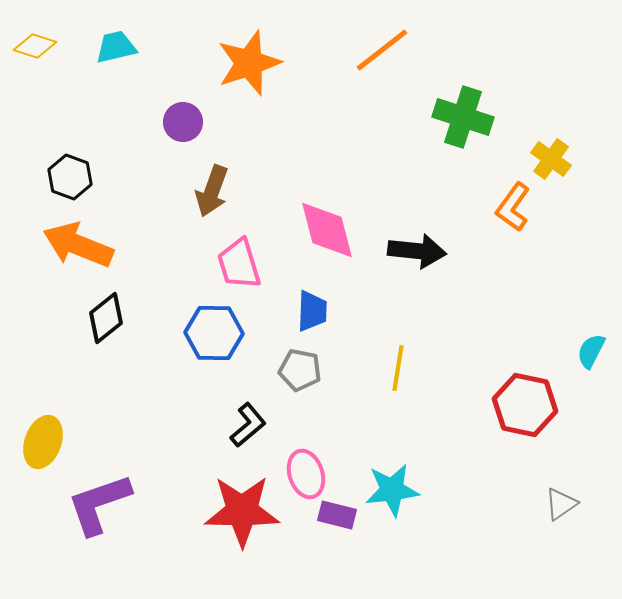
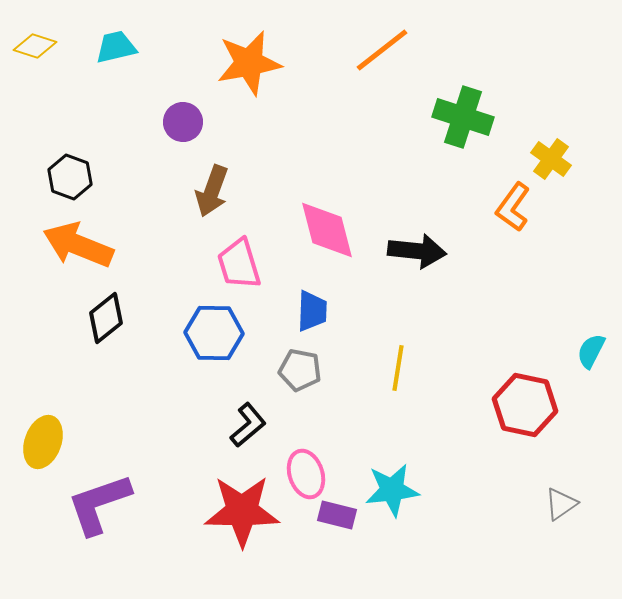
orange star: rotated 8 degrees clockwise
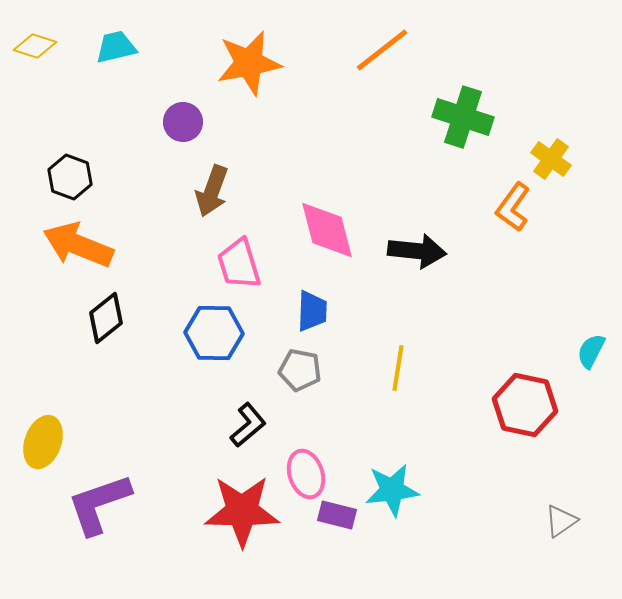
gray triangle: moved 17 px down
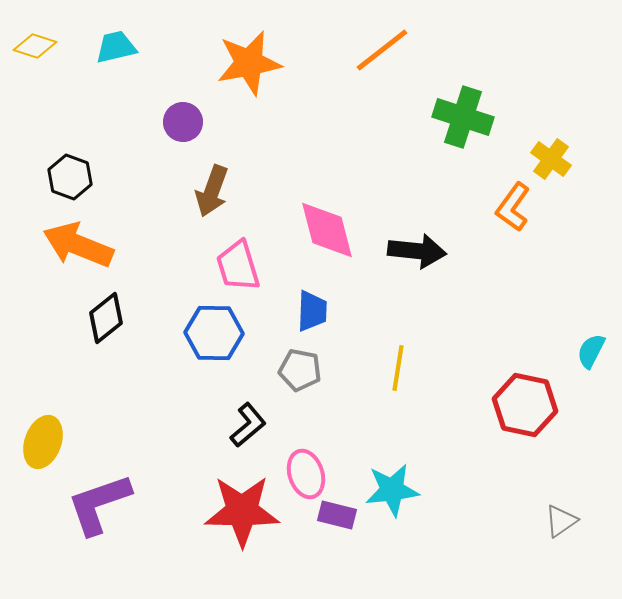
pink trapezoid: moved 1 px left, 2 px down
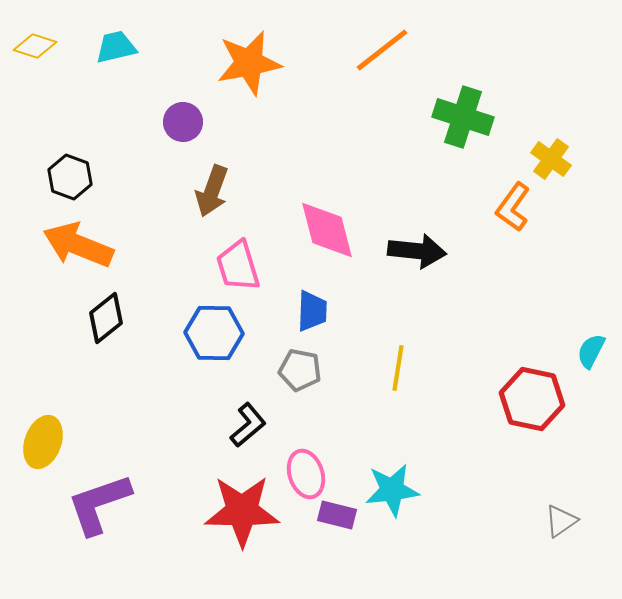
red hexagon: moved 7 px right, 6 px up
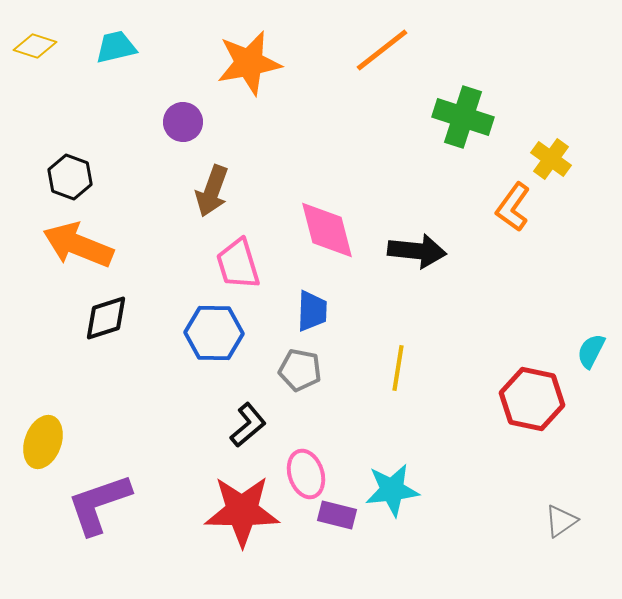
pink trapezoid: moved 2 px up
black diamond: rotated 21 degrees clockwise
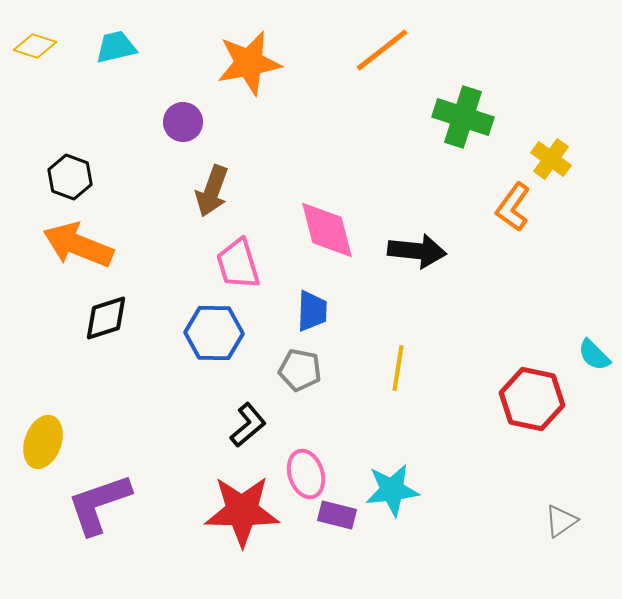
cyan semicircle: moved 3 px right, 4 px down; rotated 72 degrees counterclockwise
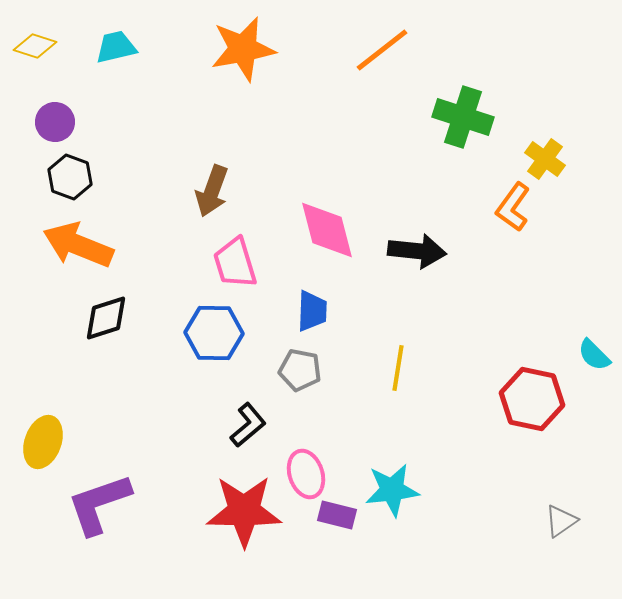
orange star: moved 6 px left, 14 px up
purple circle: moved 128 px left
yellow cross: moved 6 px left
pink trapezoid: moved 3 px left, 1 px up
red star: moved 2 px right
